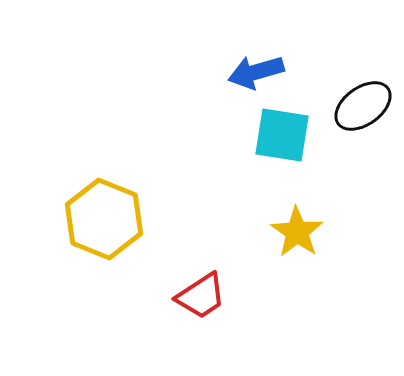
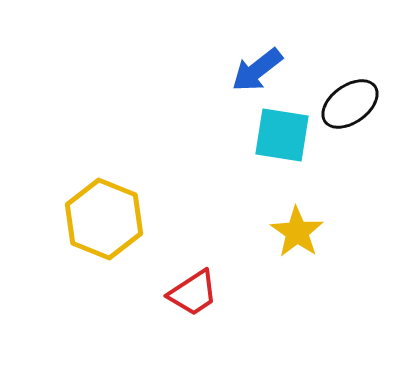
blue arrow: moved 1 px right, 2 px up; rotated 22 degrees counterclockwise
black ellipse: moved 13 px left, 2 px up
red trapezoid: moved 8 px left, 3 px up
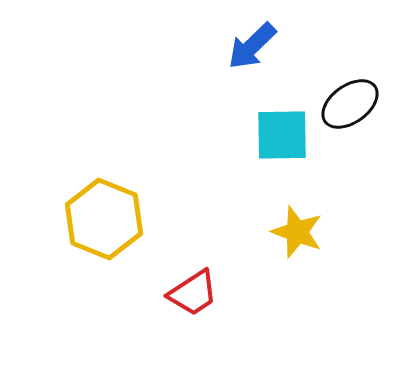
blue arrow: moved 5 px left, 24 px up; rotated 6 degrees counterclockwise
cyan square: rotated 10 degrees counterclockwise
yellow star: rotated 14 degrees counterclockwise
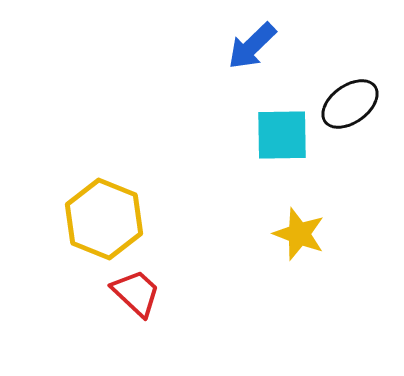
yellow star: moved 2 px right, 2 px down
red trapezoid: moved 57 px left; rotated 104 degrees counterclockwise
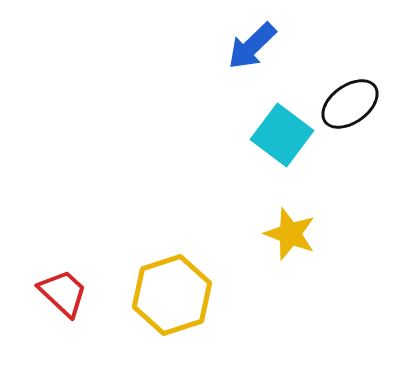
cyan square: rotated 38 degrees clockwise
yellow hexagon: moved 68 px right, 76 px down; rotated 20 degrees clockwise
yellow star: moved 9 px left
red trapezoid: moved 73 px left
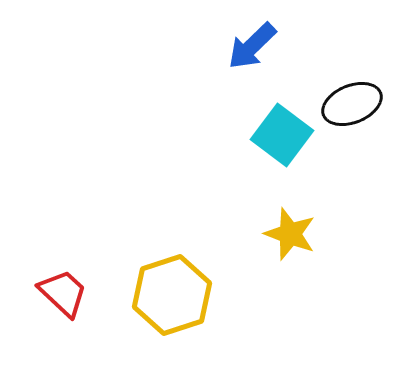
black ellipse: moved 2 px right; rotated 14 degrees clockwise
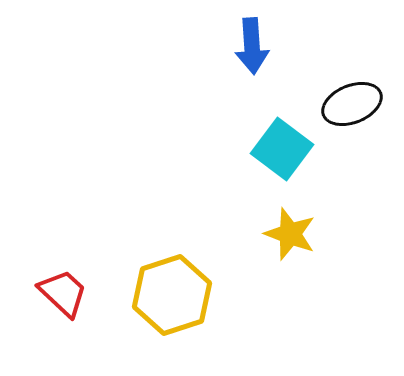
blue arrow: rotated 50 degrees counterclockwise
cyan square: moved 14 px down
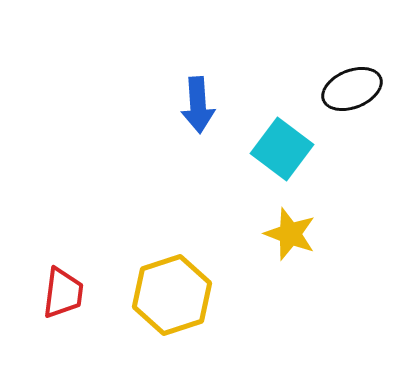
blue arrow: moved 54 px left, 59 px down
black ellipse: moved 15 px up
red trapezoid: rotated 54 degrees clockwise
